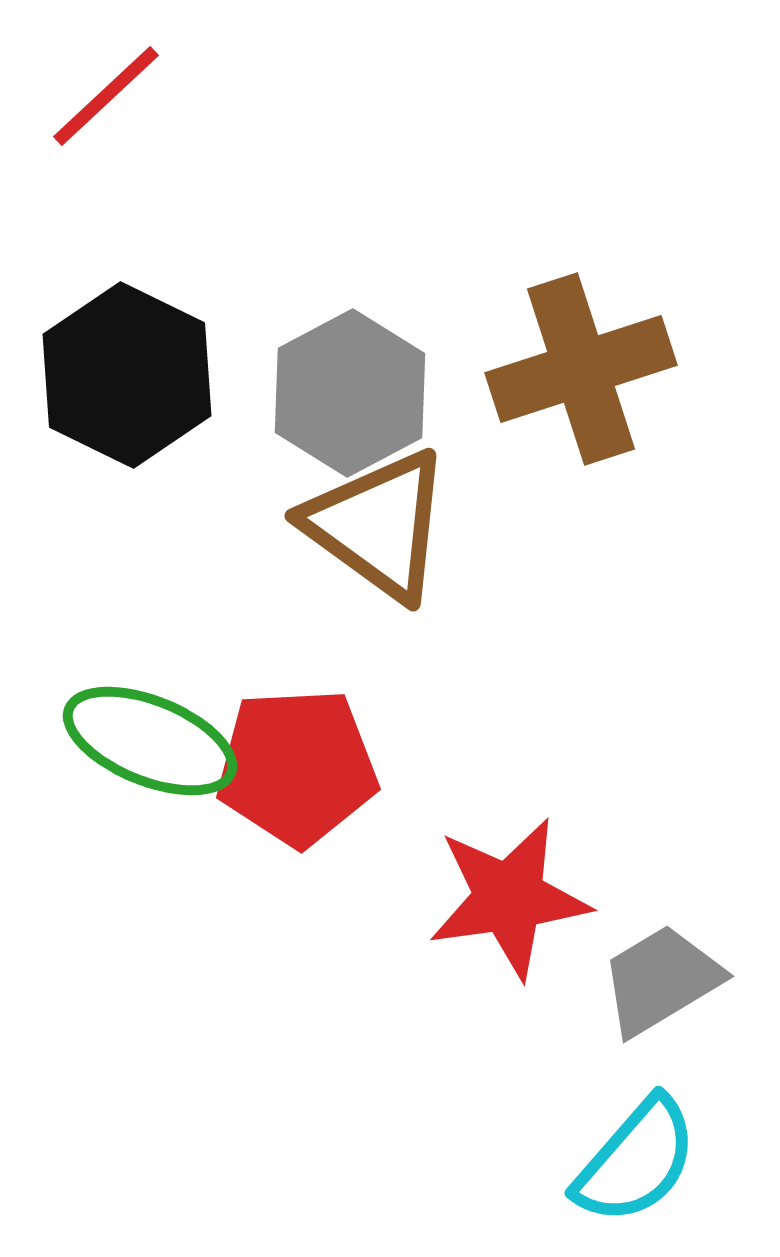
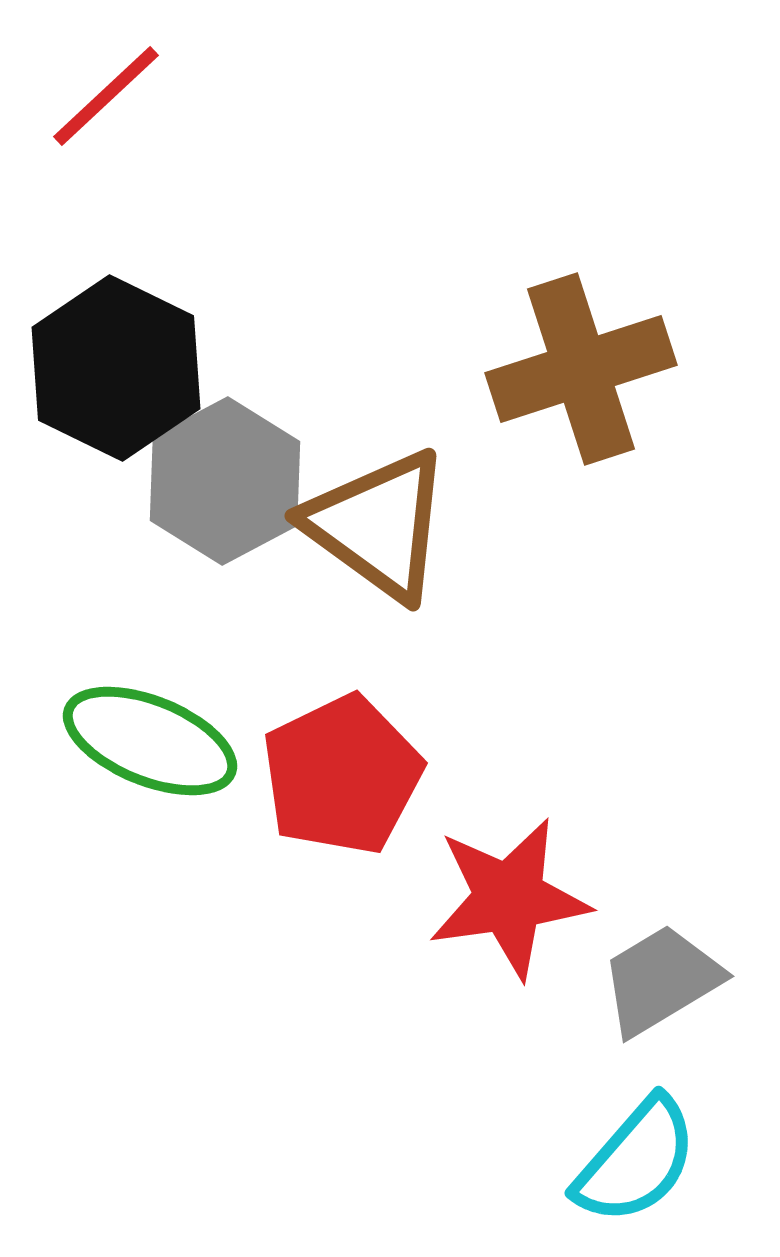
black hexagon: moved 11 px left, 7 px up
gray hexagon: moved 125 px left, 88 px down
red pentagon: moved 45 px right, 8 px down; rotated 23 degrees counterclockwise
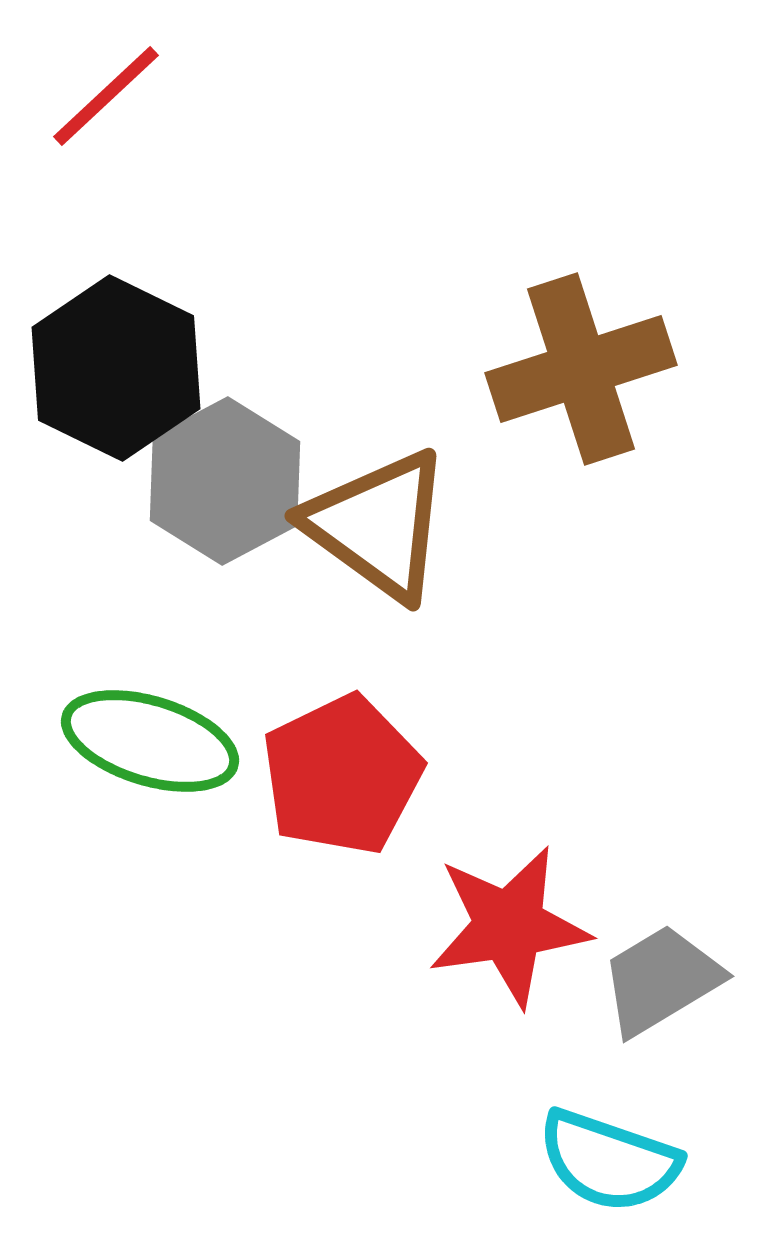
green ellipse: rotated 5 degrees counterclockwise
red star: moved 28 px down
cyan semicircle: moved 27 px left; rotated 68 degrees clockwise
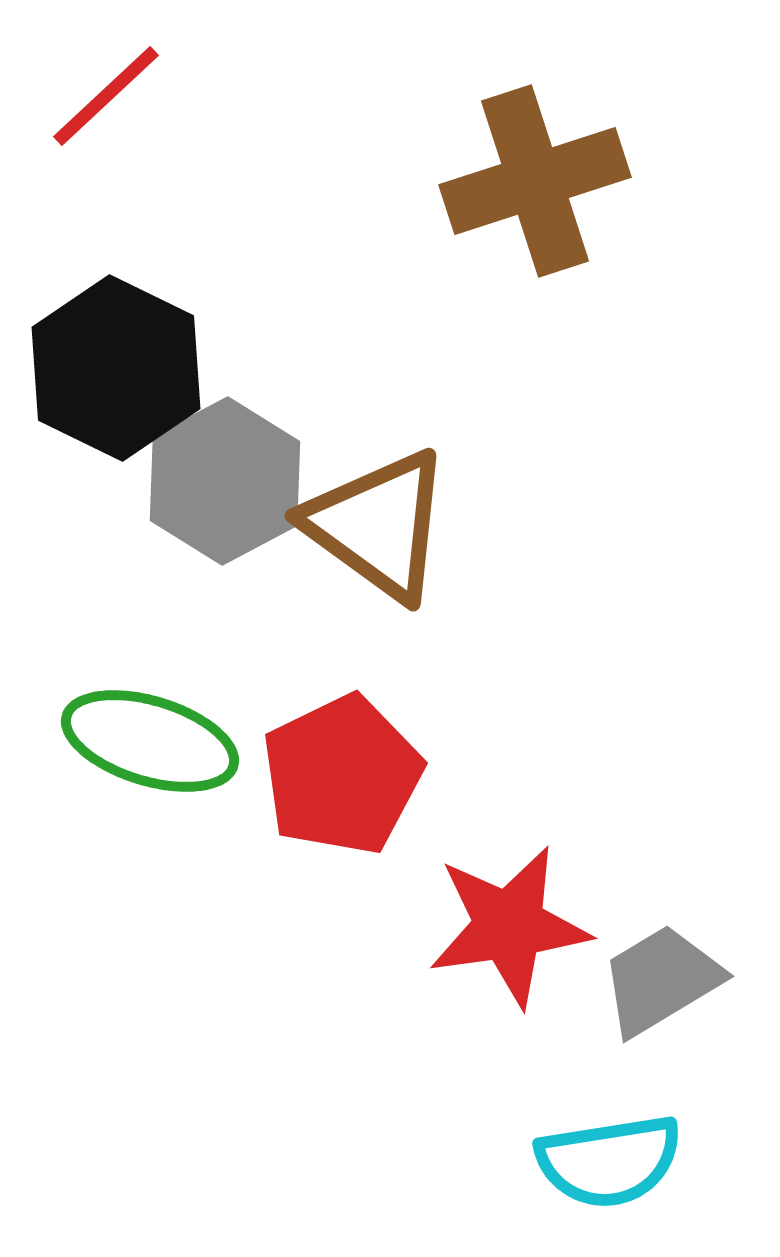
brown cross: moved 46 px left, 188 px up
cyan semicircle: rotated 28 degrees counterclockwise
